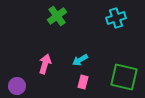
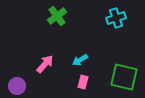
pink arrow: rotated 24 degrees clockwise
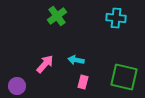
cyan cross: rotated 24 degrees clockwise
cyan arrow: moved 4 px left; rotated 42 degrees clockwise
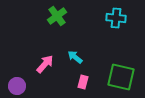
cyan arrow: moved 1 px left, 3 px up; rotated 28 degrees clockwise
green square: moved 3 px left
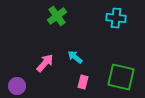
pink arrow: moved 1 px up
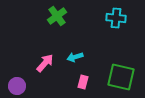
cyan arrow: rotated 56 degrees counterclockwise
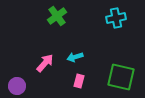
cyan cross: rotated 18 degrees counterclockwise
pink rectangle: moved 4 px left, 1 px up
